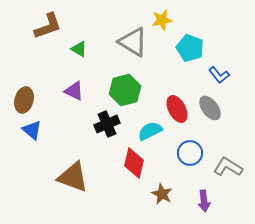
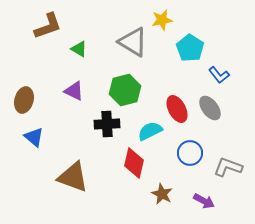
cyan pentagon: rotated 12 degrees clockwise
black cross: rotated 20 degrees clockwise
blue triangle: moved 2 px right, 7 px down
gray L-shape: rotated 12 degrees counterclockwise
purple arrow: rotated 55 degrees counterclockwise
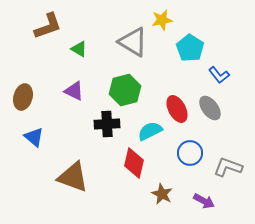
brown ellipse: moved 1 px left, 3 px up
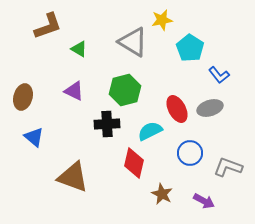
gray ellipse: rotated 70 degrees counterclockwise
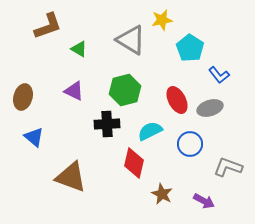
gray triangle: moved 2 px left, 2 px up
red ellipse: moved 9 px up
blue circle: moved 9 px up
brown triangle: moved 2 px left
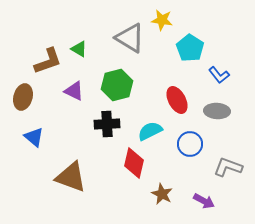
yellow star: rotated 20 degrees clockwise
brown L-shape: moved 35 px down
gray triangle: moved 1 px left, 2 px up
green hexagon: moved 8 px left, 5 px up
gray ellipse: moved 7 px right, 3 px down; rotated 20 degrees clockwise
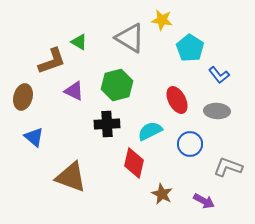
green triangle: moved 7 px up
brown L-shape: moved 4 px right
